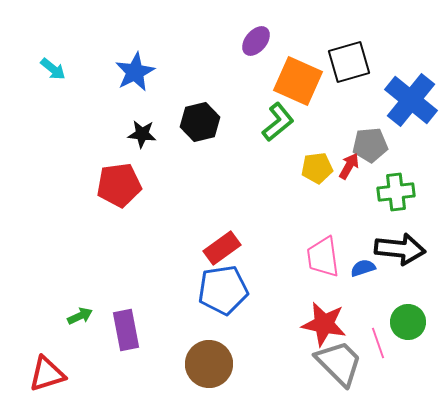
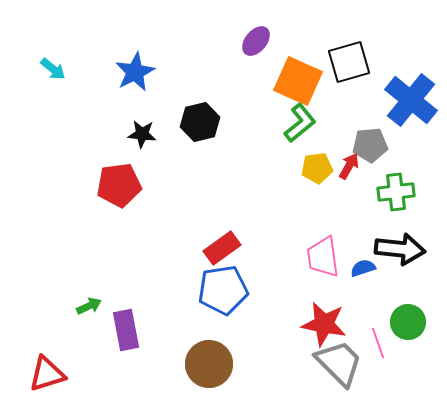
green L-shape: moved 22 px right, 1 px down
green arrow: moved 9 px right, 10 px up
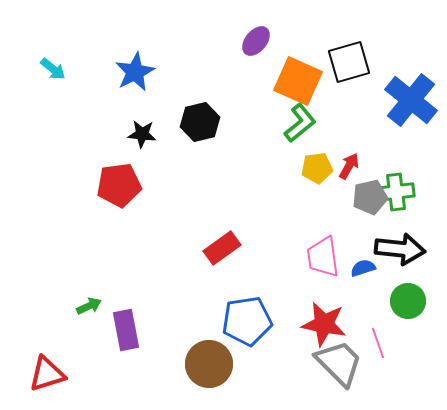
gray pentagon: moved 52 px down; rotated 8 degrees counterclockwise
blue pentagon: moved 24 px right, 31 px down
green circle: moved 21 px up
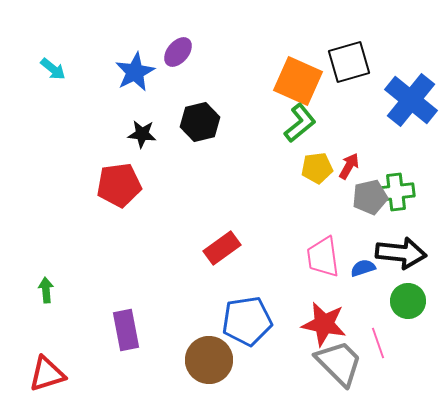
purple ellipse: moved 78 px left, 11 px down
black arrow: moved 1 px right, 4 px down
green arrow: moved 43 px left, 16 px up; rotated 70 degrees counterclockwise
brown circle: moved 4 px up
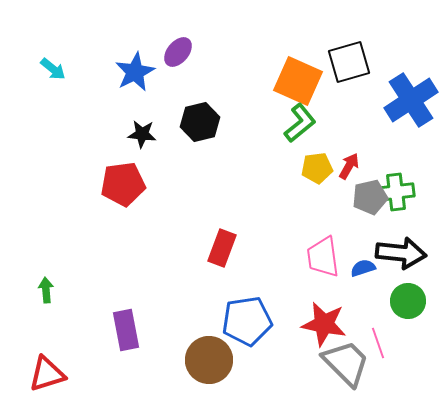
blue cross: rotated 18 degrees clockwise
red pentagon: moved 4 px right, 1 px up
red rectangle: rotated 33 degrees counterclockwise
gray trapezoid: moved 7 px right
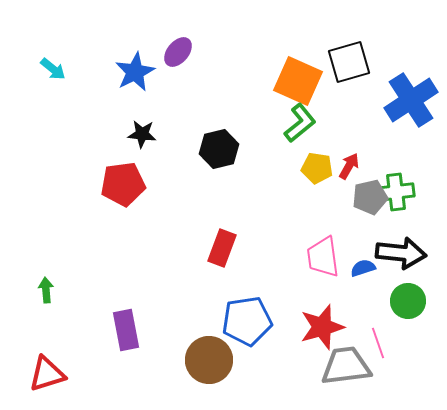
black hexagon: moved 19 px right, 27 px down
yellow pentagon: rotated 16 degrees clockwise
red star: moved 2 px left, 3 px down; rotated 27 degrees counterclockwise
gray trapezoid: moved 3 px down; rotated 52 degrees counterclockwise
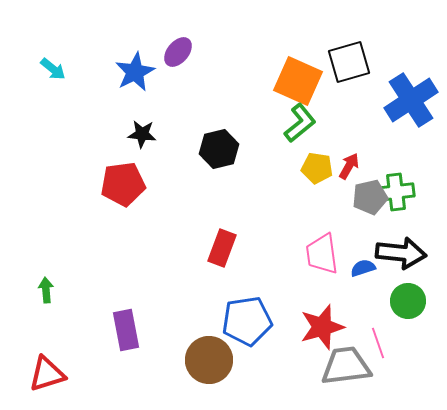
pink trapezoid: moved 1 px left, 3 px up
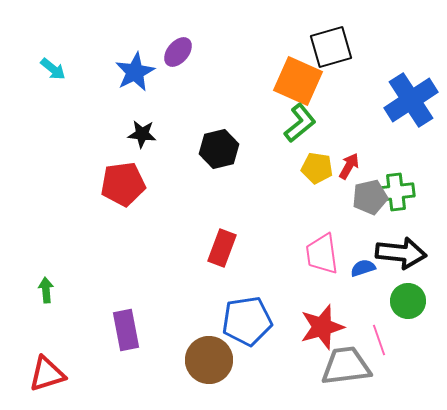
black square: moved 18 px left, 15 px up
pink line: moved 1 px right, 3 px up
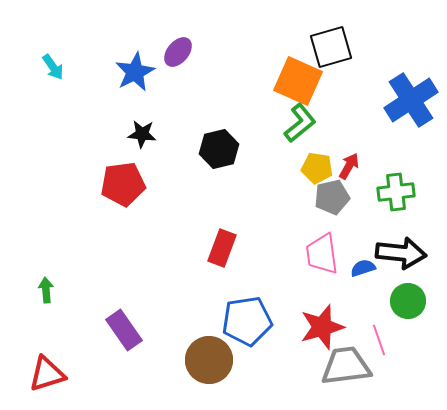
cyan arrow: moved 2 px up; rotated 16 degrees clockwise
gray pentagon: moved 38 px left
purple rectangle: moved 2 px left; rotated 24 degrees counterclockwise
